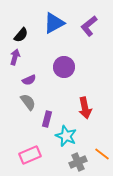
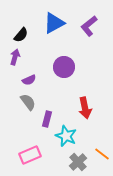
gray cross: rotated 18 degrees counterclockwise
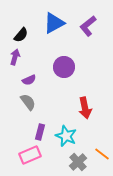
purple L-shape: moved 1 px left
purple rectangle: moved 7 px left, 13 px down
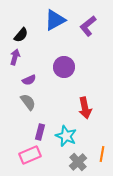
blue triangle: moved 1 px right, 3 px up
orange line: rotated 63 degrees clockwise
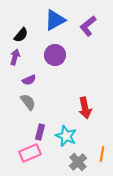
purple circle: moved 9 px left, 12 px up
pink rectangle: moved 2 px up
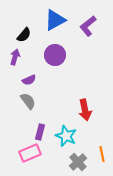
black semicircle: moved 3 px right
gray semicircle: moved 1 px up
red arrow: moved 2 px down
orange line: rotated 21 degrees counterclockwise
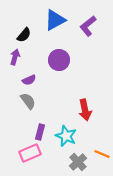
purple circle: moved 4 px right, 5 px down
orange line: rotated 56 degrees counterclockwise
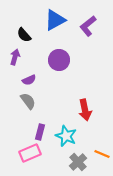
black semicircle: rotated 98 degrees clockwise
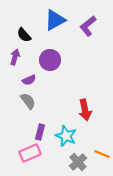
purple circle: moved 9 px left
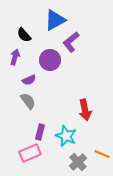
purple L-shape: moved 17 px left, 16 px down
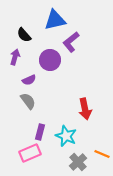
blue triangle: rotated 15 degrees clockwise
red arrow: moved 1 px up
